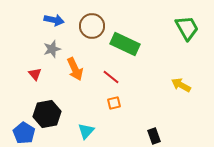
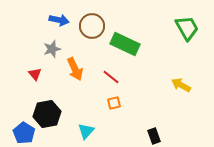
blue arrow: moved 5 px right
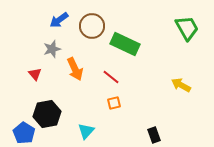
blue arrow: rotated 132 degrees clockwise
black rectangle: moved 1 px up
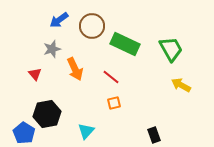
green trapezoid: moved 16 px left, 21 px down
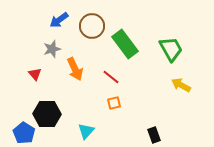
green rectangle: rotated 28 degrees clockwise
black hexagon: rotated 12 degrees clockwise
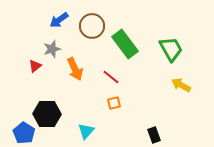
red triangle: moved 8 px up; rotated 32 degrees clockwise
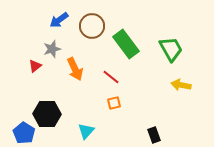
green rectangle: moved 1 px right
yellow arrow: rotated 18 degrees counterclockwise
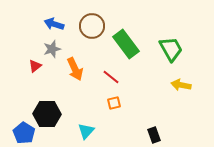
blue arrow: moved 5 px left, 4 px down; rotated 54 degrees clockwise
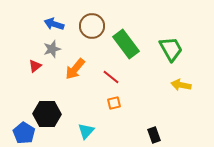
orange arrow: rotated 65 degrees clockwise
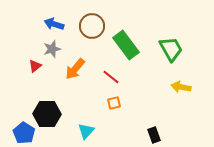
green rectangle: moved 1 px down
yellow arrow: moved 2 px down
